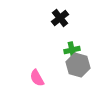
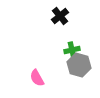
black cross: moved 2 px up
gray hexagon: moved 1 px right
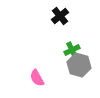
green cross: rotated 14 degrees counterclockwise
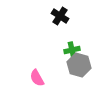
black cross: rotated 18 degrees counterclockwise
green cross: rotated 14 degrees clockwise
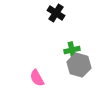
black cross: moved 4 px left, 3 px up
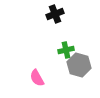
black cross: moved 1 px left, 1 px down; rotated 36 degrees clockwise
green cross: moved 6 px left
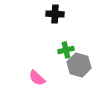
black cross: rotated 24 degrees clockwise
pink semicircle: rotated 18 degrees counterclockwise
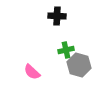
black cross: moved 2 px right, 2 px down
pink semicircle: moved 5 px left, 6 px up
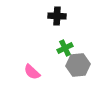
green cross: moved 1 px left, 2 px up; rotated 14 degrees counterclockwise
gray hexagon: moved 1 px left; rotated 20 degrees counterclockwise
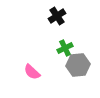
black cross: rotated 36 degrees counterclockwise
